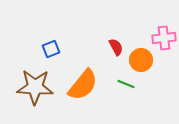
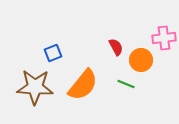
blue square: moved 2 px right, 4 px down
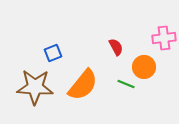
orange circle: moved 3 px right, 7 px down
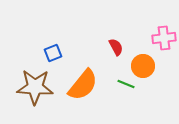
orange circle: moved 1 px left, 1 px up
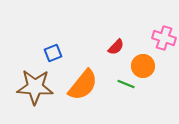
pink cross: rotated 25 degrees clockwise
red semicircle: rotated 72 degrees clockwise
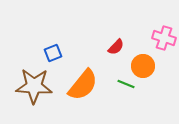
brown star: moved 1 px left, 1 px up
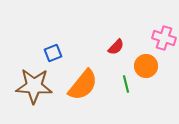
orange circle: moved 3 px right
green line: rotated 54 degrees clockwise
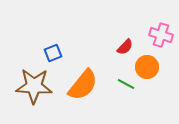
pink cross: moved 3 px left, 3 px up
red semicircle: moved 9 px right
orange circle: moved 1 px right, 1 px down
green line: rotated 48 degrees counterclockwise
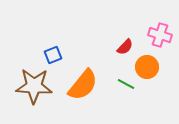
pink cross: moved 1 px left
blue square: moved 2 px down
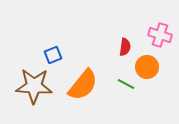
red semicircle: rotated 36 degrees counterclockwise
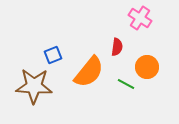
pink cross: moved 20 px left, 17 px up; rotated 15 degrees clockwise
red semicircle: moved 8 px left
orange semicircle: moved 6 px right, 13 px up
